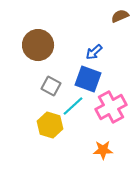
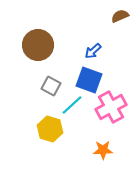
blue arrow: moved 1 px left, 1 px up
blue square: moved 1 px right, 1 px down
cyan line: moved 1 px left, 1 px up
yellow hexagon: moved 4 px down
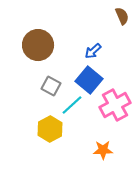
brown semicircle: moved 2 px right; rotated 90 degrees clockwise
blue square: rotated 20 degrees clockwise
pink cross: moved 4 px right, 2 px up
yellow hexagon: rotated 15 degrees clockwise
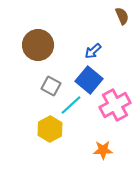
cyan line: moved 1 px left
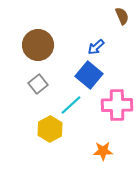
blue arrow: moved 3 px right, 4 px up
blue square: moved 5 px up
gray square: moved 13 px left, 2 px up; rotated 24 degrees clockwise
pink cross: moved 2 px right; rotated 28 degrees clockwise
orange star: moved 1 px down
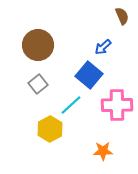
blue arrow: moved 7 px right
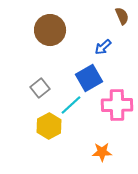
brown circle: moved 12 px right, 15 px up
blue square: moved 3 px down; rotated 20 degrees clockwise
gray square: moved 2 px right, 4 px down
yellow hexagon: moved 1 px left, 3 px up
orange star: moved 1 px left, 1 px down
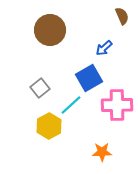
blue arrow: moved 1 px right, 1 px down
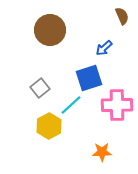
blue square: rotated 12 degrees clockwise
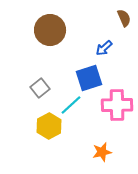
brown semicircle: moved 2 px right, 2 px down
orange star: rotated 12 degrees counterclockwise
